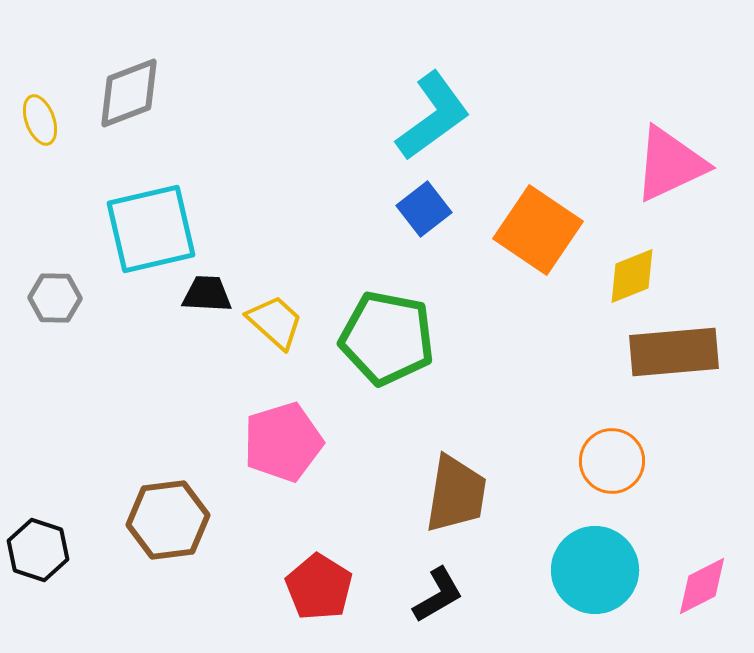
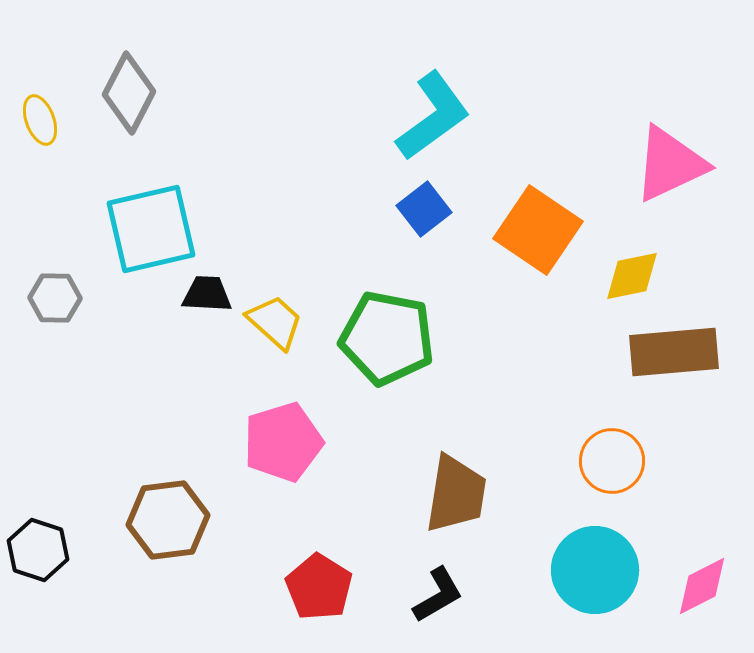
gray diamond: rotated 42 degrees counterclockwise
yellow diamond: rotated 10 degrees clockwise
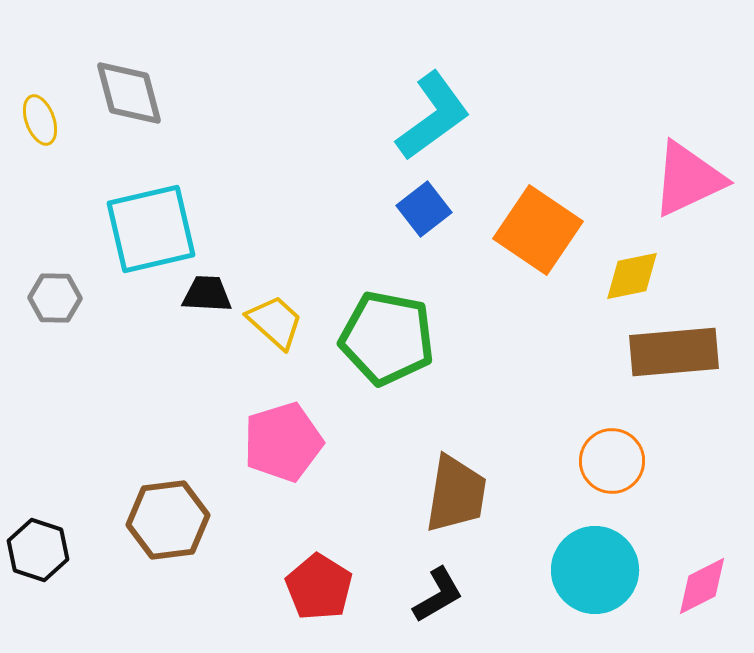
gray diamond: rotated 42 degrees counterclockwise
pink triangle: moved 18 px right, 15 px down
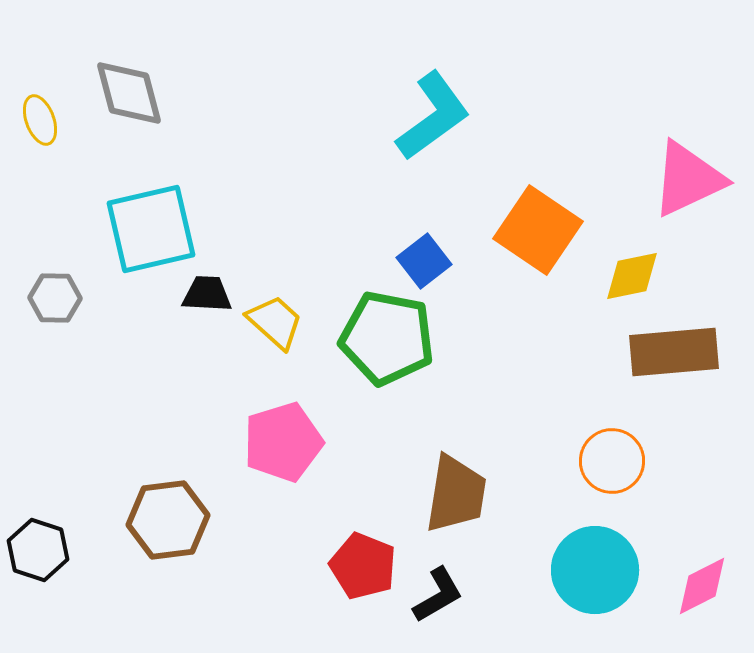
blue square: moved 52 px down
red pentagon: moved 44 px right, 21 px up; rotated 10 degrees counterclockwise
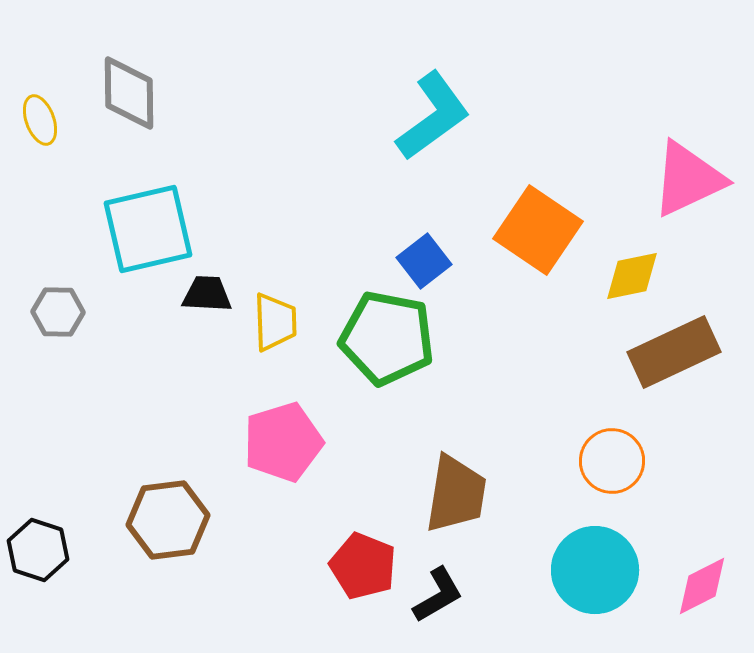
gray diamond: rotated 14 degrees clockwise
cyan square: moved 3 px left
gray hexagon: moved 3 px right, 14 px down
yellow trapezoid: rotated 46 degrees clockwise
brown rectangle: rotated 20 degrees counterclockwise
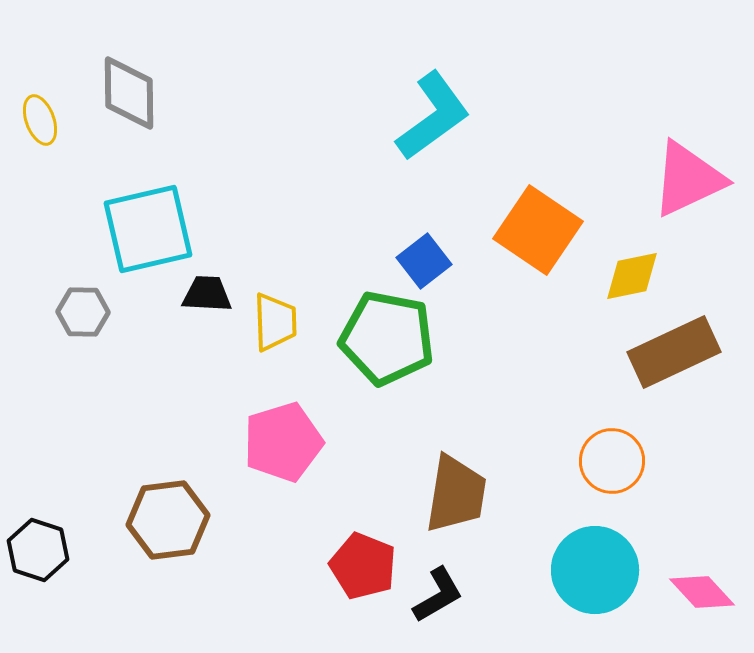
gray hexagon: moved 25 px right
pink diamond: moved 6 px down; rotated 74 degrees clockwise
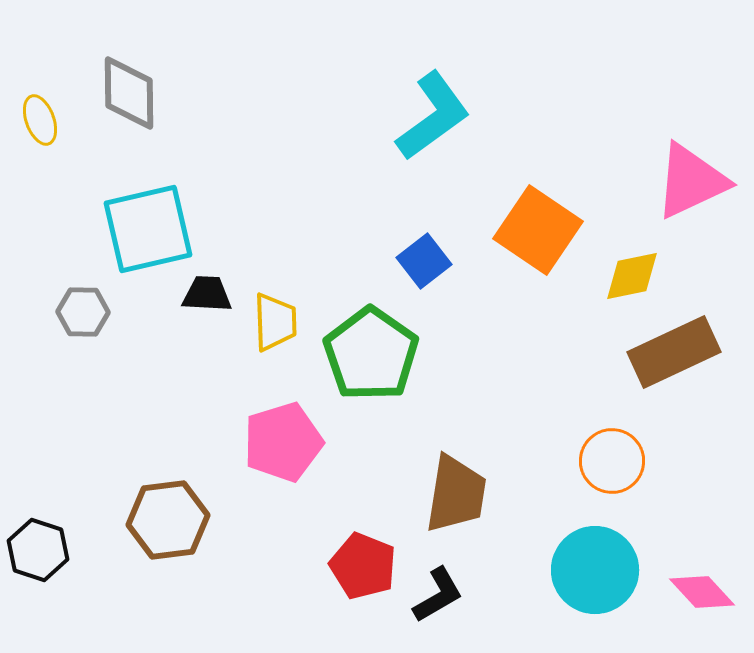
pink triangle: moved 3 px right, 2 px down
green pentagon: moved 16 px left, 16 px down; rotated 24 degrees clockwise
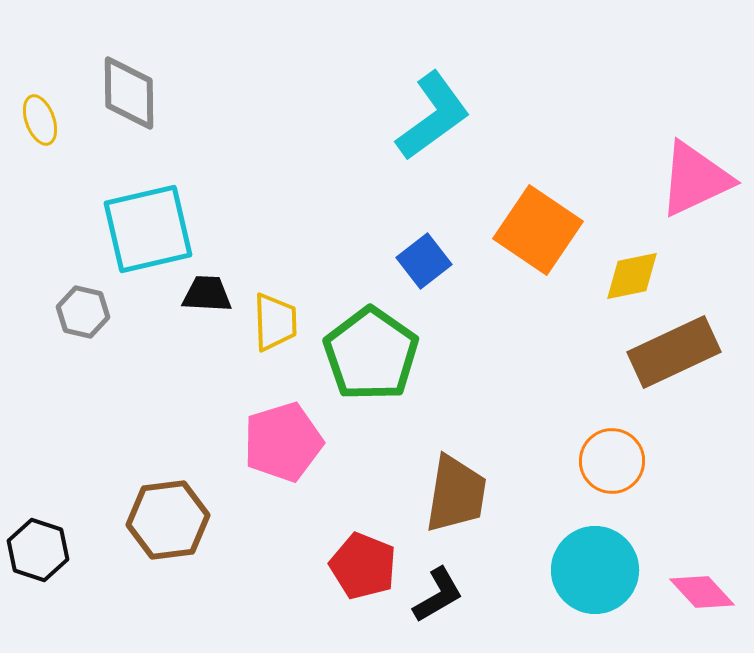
pink triangle: moved 4 px right, 2 px up
gray hexagon: rotated 12 degrees clockwise
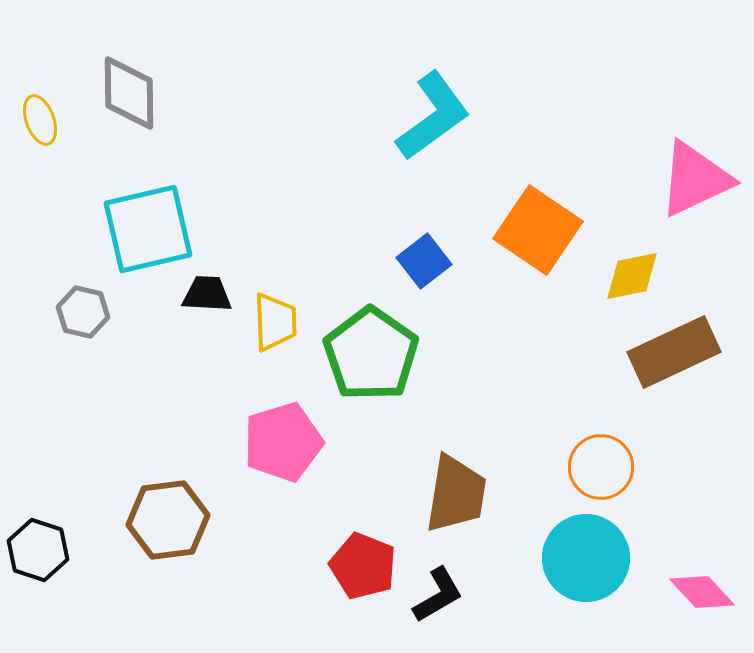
orange circle: moved 11 px left, 6 px down
cyan circle: moved 9 px left, 12 px up
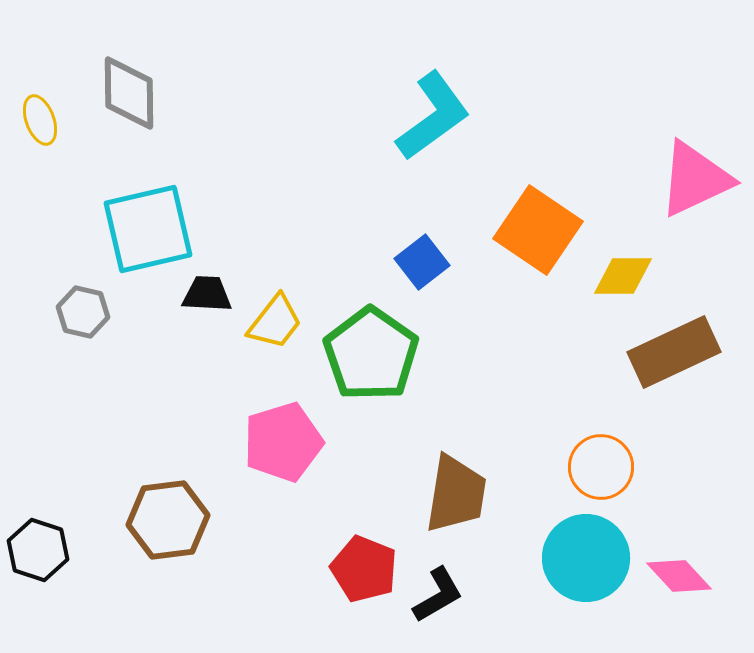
blue square: moved 2 px left, 1 px down
yellow diamond: moved 9 px left; rotated 12 degrees clockwise
yellow trapezoid: rotated 40 degrees clockwise
red pentagon: moved 1 px right, 3 px down
pink diamond: moved 23 px left, 16 px up
